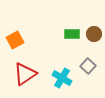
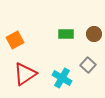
green rectangle: moved 6 px left
gray square: moved 1 px up
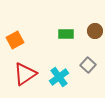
brown circle: moved 1 px right, 3 px up
cyan cross: moved 3 px left, 1 px up; rotated 24 degrees clockwise
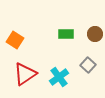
brown circle: moved 3 px down
orange square: rotated 30 degrees counterclockwise
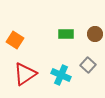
cyan cross: moved 2 px right, 2 px up; rotated 30 degrees counterclockwise
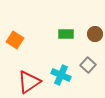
red triangle: moved 4 px right, 8 px down
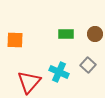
orange square: rotated 30 degrees counterclockwise
cyan cross: moved 2 px left, 3 px up
red triangle: rotated 15 degrees counterclockwise
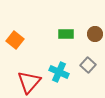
orange square: rotated 36 degrees clockwise
